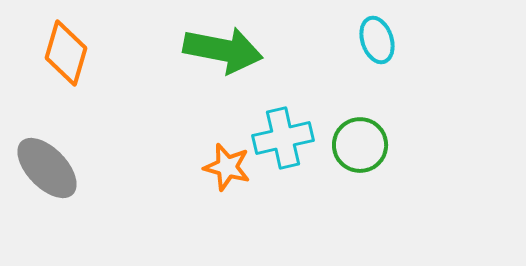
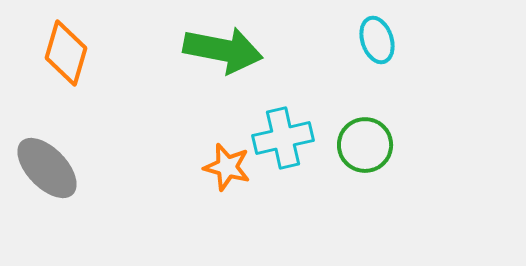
green circle: moved 5 px right
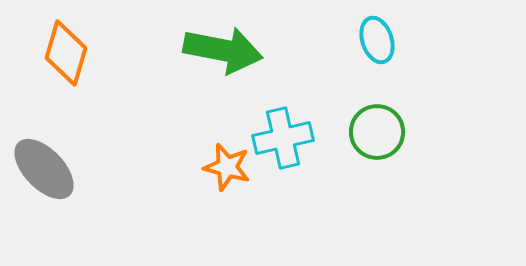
green circle: moved 12 px right, 13 px up
gray ellipse: moved 3 px left, 1 px down
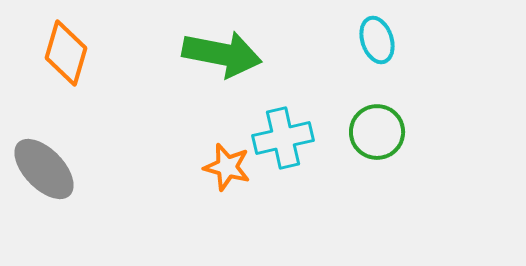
green arrow: moved 1 px left, 4 px down
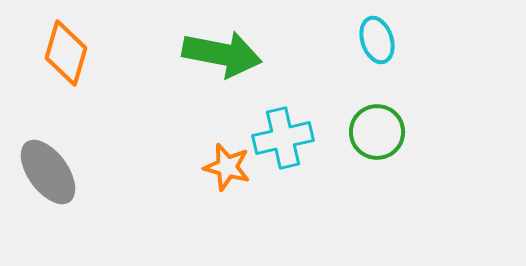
gray ellipse: moved 4 px right, 3 px down; rotated 8 degrees clockwise
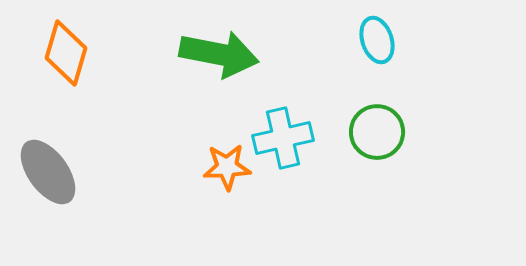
green arrow: moved 3 px left
orange star: rotated 18 degrees counterclockwise
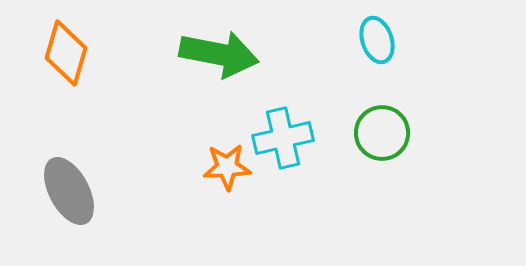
green circle: moved 5 px right, 1 px down
gray ellipse: moved 21 px right, 19 px down; rotated 8 degrees clockwise
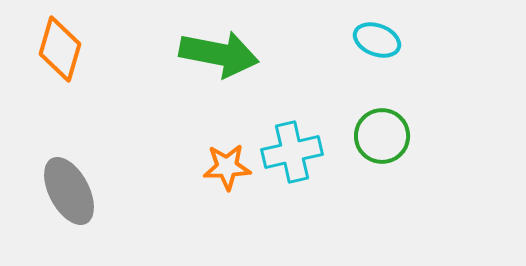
cyan ellipse: rotated 51 degrees counterclockwise
orange diamond: moved 6 px left, 4 px up
green circle: moved 3 px down
cyan cross: moved 9 px right, 14 px down
